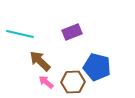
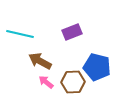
brown arrow: rotated 15 degrees counterclockwise
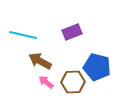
cyan line: moved 3 px right, 1 px down
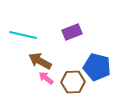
pink arrow: moved 4 px up
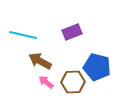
pink arrow: moved 4 px down
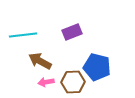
cyan line: rotated 20 degrees counterclockwise
pink arrow: rotated 49 degrees counterclockwise
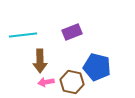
brown arrow: rotated 120 degrees counterclockwise
brown hexagon: moved 1 px left; rotated 15 degrees clockwise
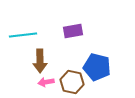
purple rectangle: moved 1 px right, 1 px up; rotated 12 degrees clockwise
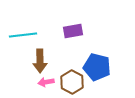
brown hexagon: rotated 15 degrees clockwise
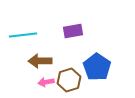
brown arrow: rotated 90 degrees clockwise
blue pentagon: rotated 20 degrees clockwise
brown hexagon: moved 3 px left, 2 px up; rotated 15 degrees clockwise
